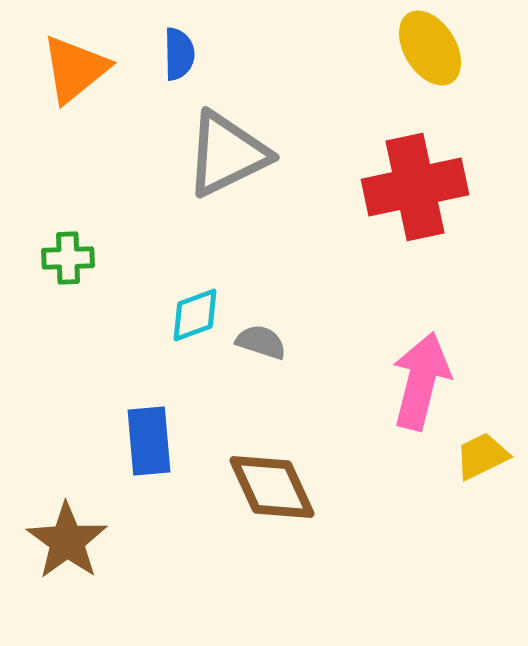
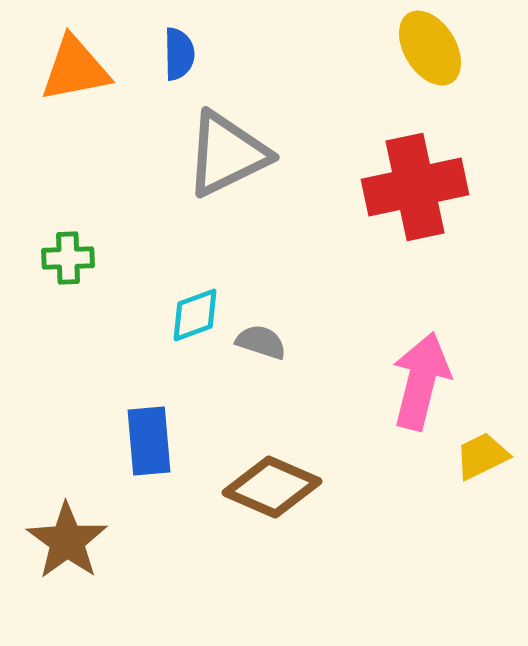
orange triangle: rotated 28 degrees clockwise
brown diamond: rotated 42 degrees counterclockwise
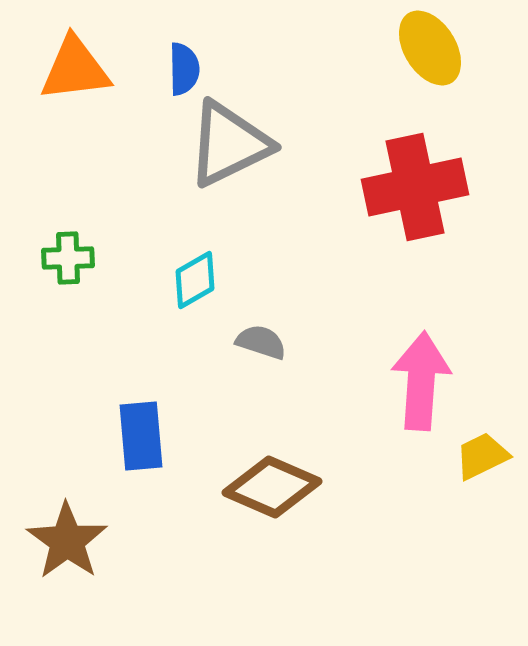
blue semicircle: moved 5 px right, 15 px down
orange triangle: rotated 4 degrees clockwise
gray triangle: moved 2 px right, 10 px up
cyan diamond: moved 35 px up; rotated 10 degrees counterclockwise
pink arrow: rotated 10 degrees counterclockwise
blue rectangle: moved 8 px left, 5 px up
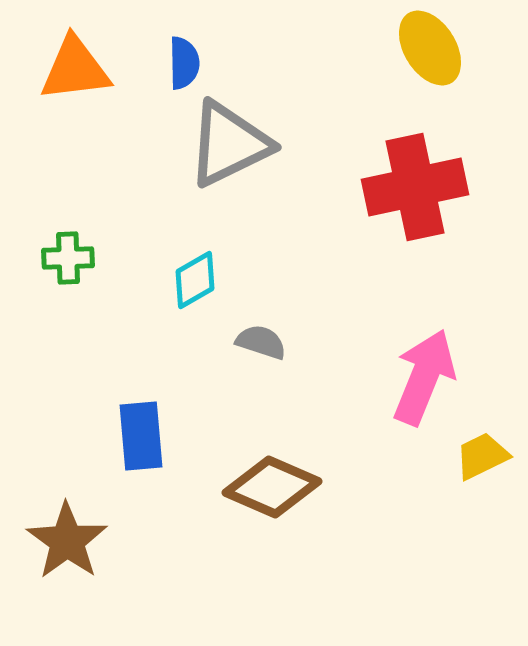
blue semicircle: moved 6 px up
pink arrow: moved 3 px right, 4 px up; rotated 18 degrees clockwise
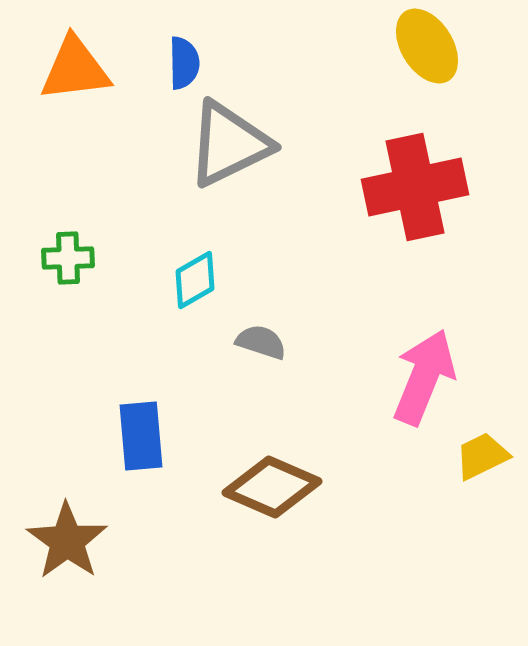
yellow ellipse: moved 3 px left, 2 px up
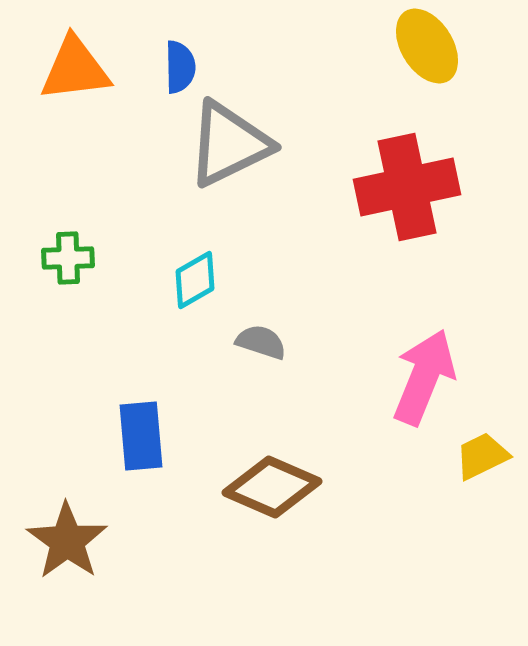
blue semicircle: moved 4 px left, 4 px down
red cross: moved 8 px left
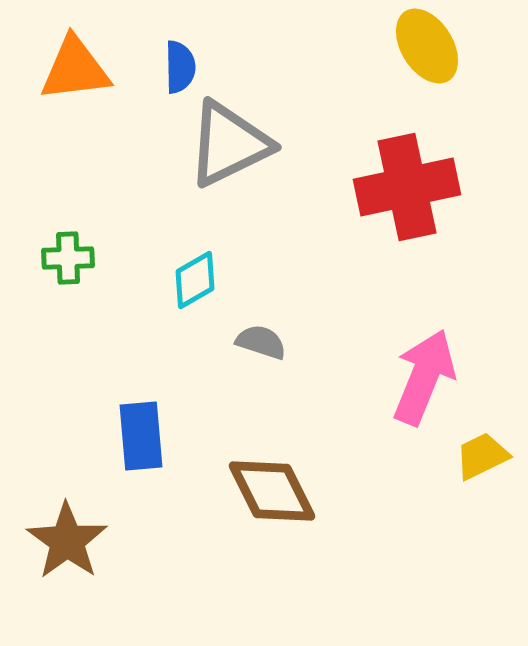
brown diamond: moved 4 px down; rotated 40 degrees clockwise
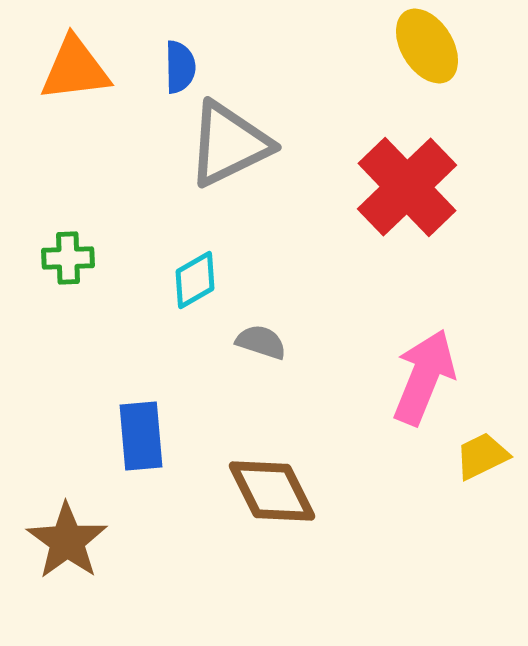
red cross: rotated 32 degrees counterclockwise
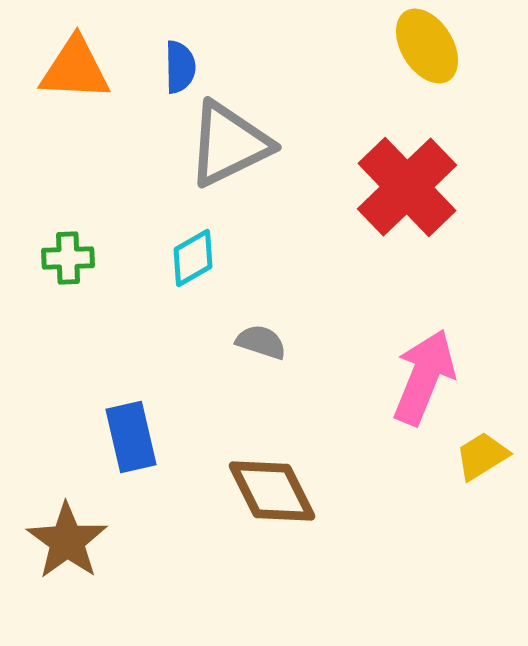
orange triangle: rotated 10 degrees clockwise
cyan diamond: moved 2 px left, 22 px up
blue rectangle: moved 10 px left, 1 px down; rotated 8 degrees counterclockwise
yellow trapezoid: rotated 6 degrees counterclockwise
